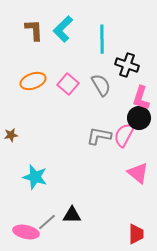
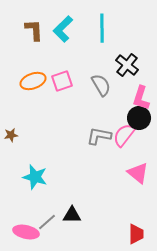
cyan line: moved 11 px up
black cross: rotated 20 degrees clockwise
pink square: moved 6 px left, 3 px up; rotated 30 degrees clockwise
pink semicircle: rotated 10 degrees clockwise
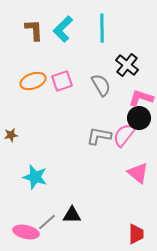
pink L-shape: rotated 90 degrees clockwise
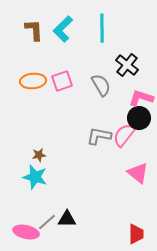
orange ellipse: rotated 15 degrees clockwise
brown star: moved 28 px right, 20 px down
black triangle: moved 5 px left, 4 px down
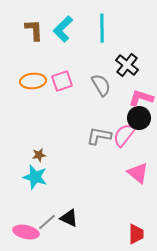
black triangle: moved 2 px right, 1 px up; rotated 24 degrees clockwise
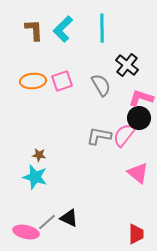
brown star: rotated 16 degrees clockwise
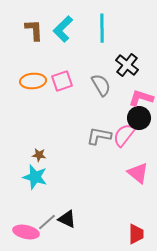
black triangle: moved 2 px left, 1 px down
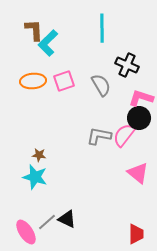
cyan L-shape: moved 15 px left, 14 px down
black cross: rotated 15 degrees counterclockwise
pink square: moved 2 px right
pink ellipse: rotated 45 degrees clockwise
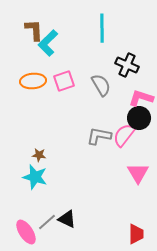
pink triangle: rotated 20 degrees clockwise
